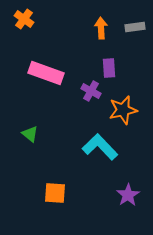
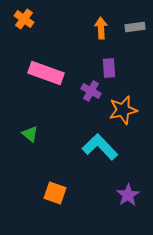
orange square: rotated 15 degrees clockwise
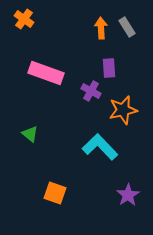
gray rectangle: moved 8 px left; rotated 66 degrees clockwise
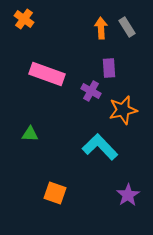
pink rectangle: moved 1 px right, 1 px down
green triangle: rotated 36 degrees counterclockwise
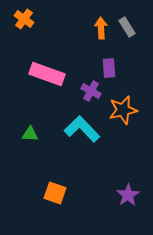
cyan L-shape: moved 18 px left, 18 px up
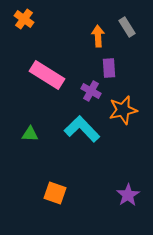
orange arrow: moved 3 px left, 8 px down
pink rectangle: moved 1 px down; rotated 12 degrees clockwise
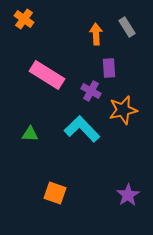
orange arrow: moved 2 px left, 2 px up
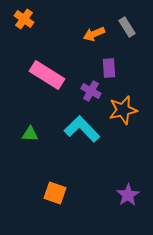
orange arrow: moved 2 px left; rotated 110 degrees counterclockwise
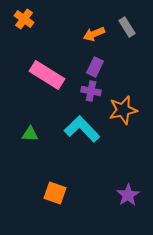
purple rectangle: moved 14 px left, 1 px up; rotated 30 degrees clockwise
purple cross: rotated 18 degrees counterclockwise
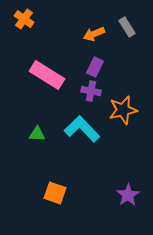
green triangle: moved 7 px right
